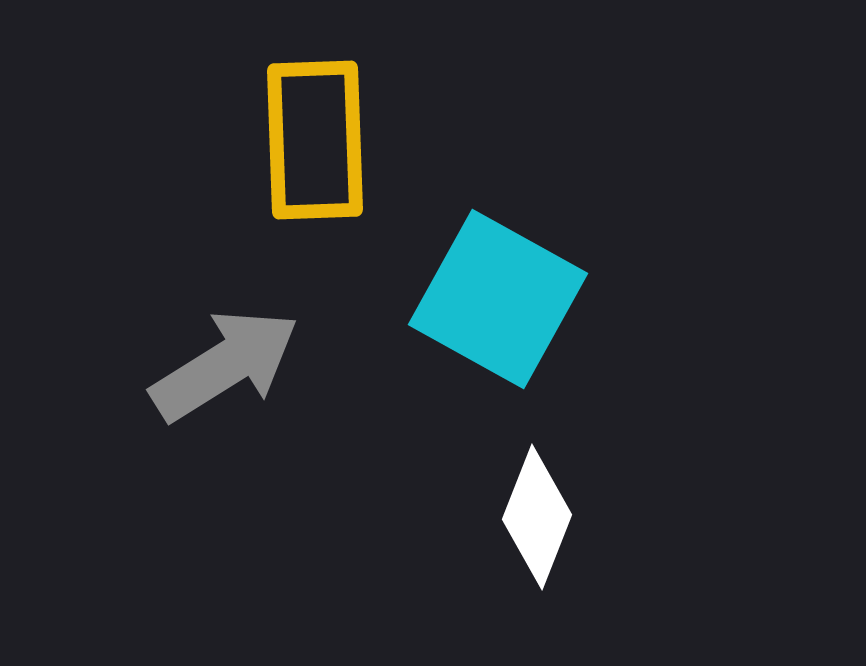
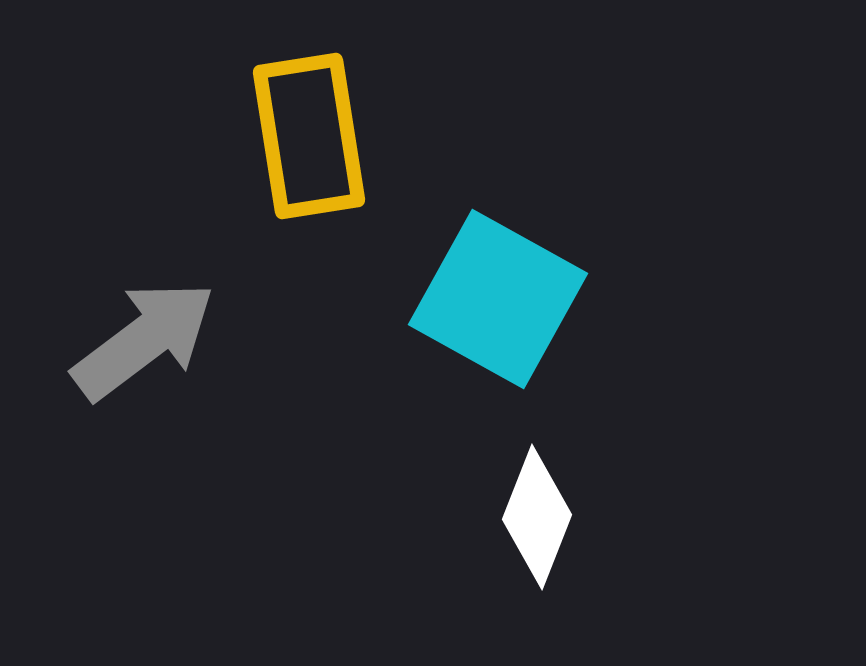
yellow rectangle: moved 6 px left, 4 px up; rotated 7 degrees counterclockwise
gray arrow: moved 81 px left, 25 px up; rotated 5 degrees counterclockwise
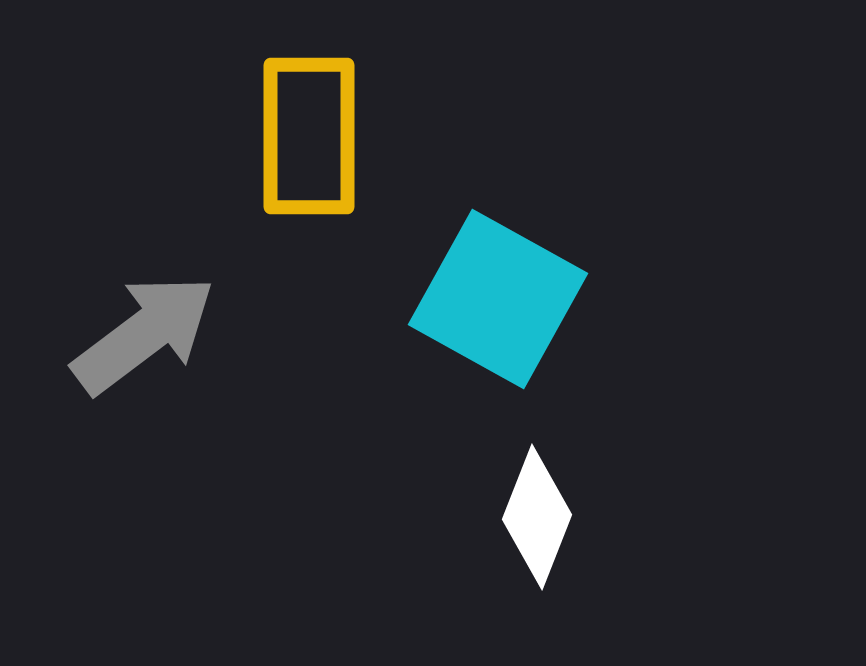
yellow rectangle: rotated 9 degrees clockwise
gray arrow: moved 6 px up
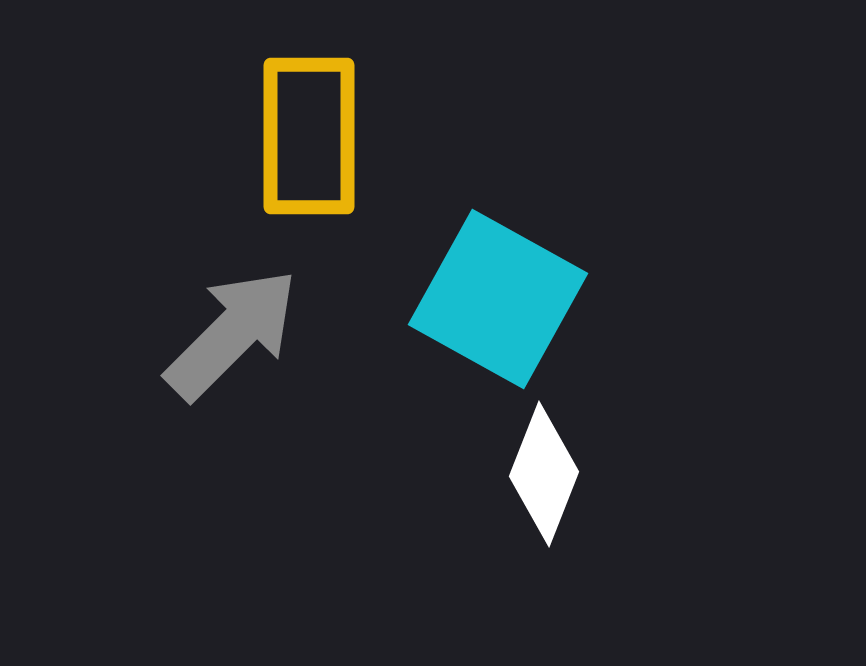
gray arrow: moved 88 px right; rotated 8 degrees counterclockwise
white diamond: moved 7 px right, 43 px up
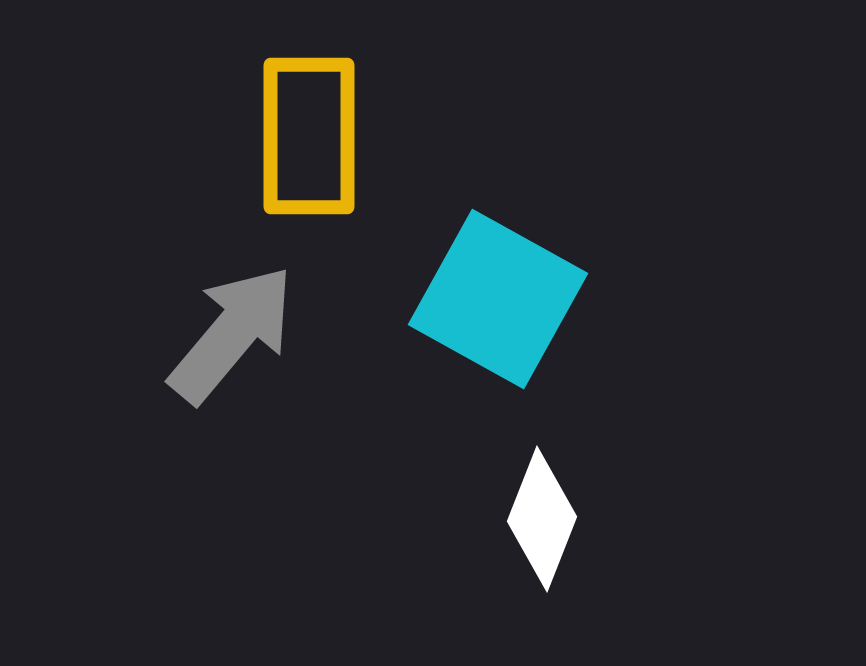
gray arrow: rotated 5 degrees counterclockwise
white diamond: moved 2 px left, 45 px down
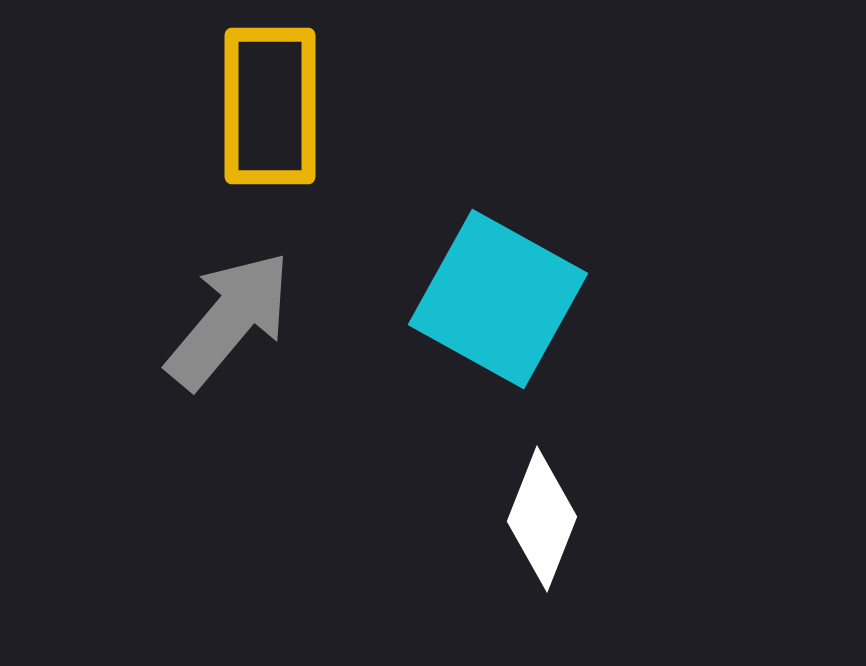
yellow rectangle: moved 39 px left, 30 px up
gray arrow: moved 3 px left, 14 px up
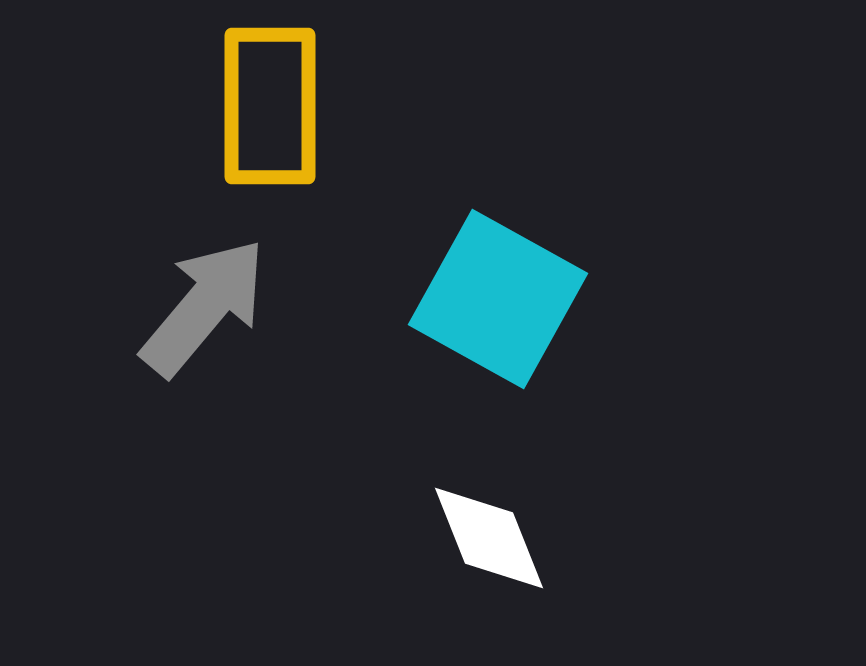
gray arrow: moved 25 px left, 13 px up
white diamond: moved 53 px left, 19 px down; rotated 43 degrees counterclockwise
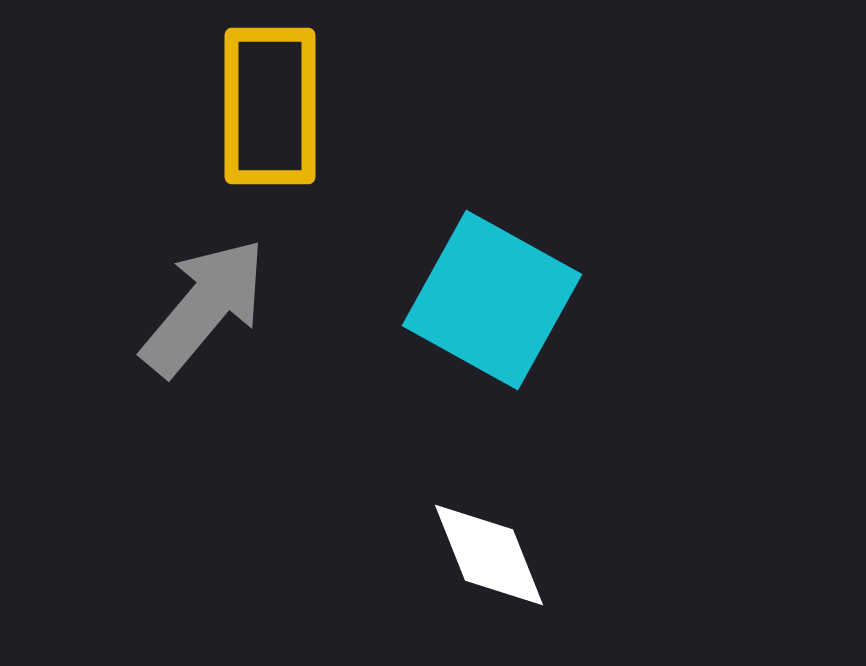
cyan square: moved 6 px left, 1 px down
white diamond: moved 17 px down
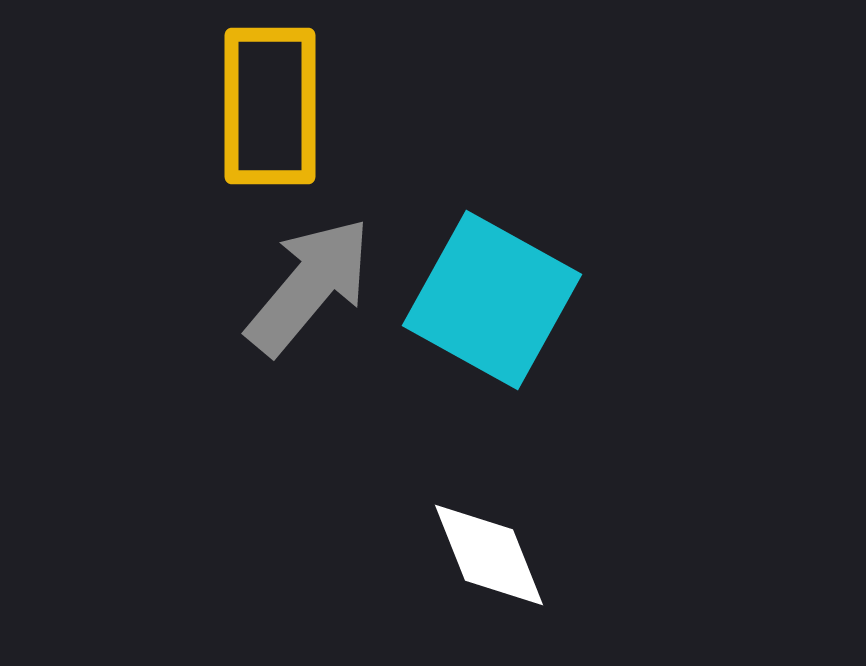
gray arrow: moved 105 px right, 21 px up
